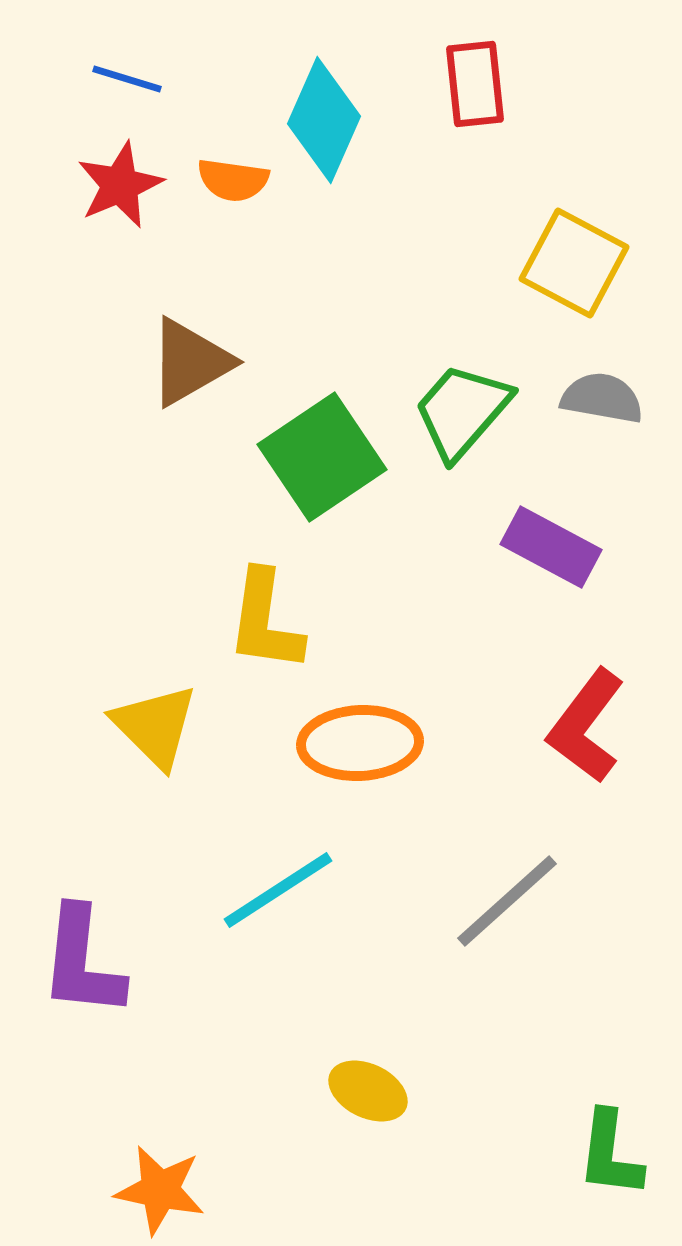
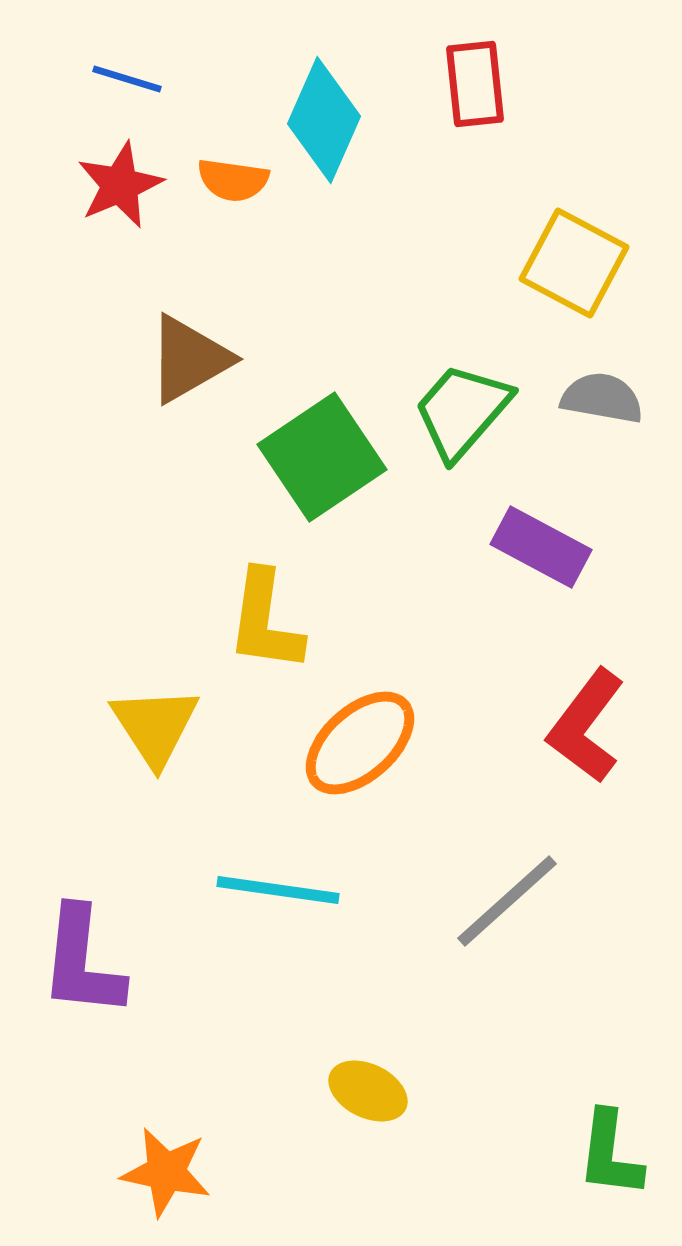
brown triangle: moved 1 px left, 3 px up
purple rectangle: moved 10 px left
yellow triangle: rotated 12 degrees clockwise
orange ellipse: rotated 39 degrees counterclockwise
cyan line: rotated 41 degrees clockwise
orange star: moved 6 px right, 18 px up
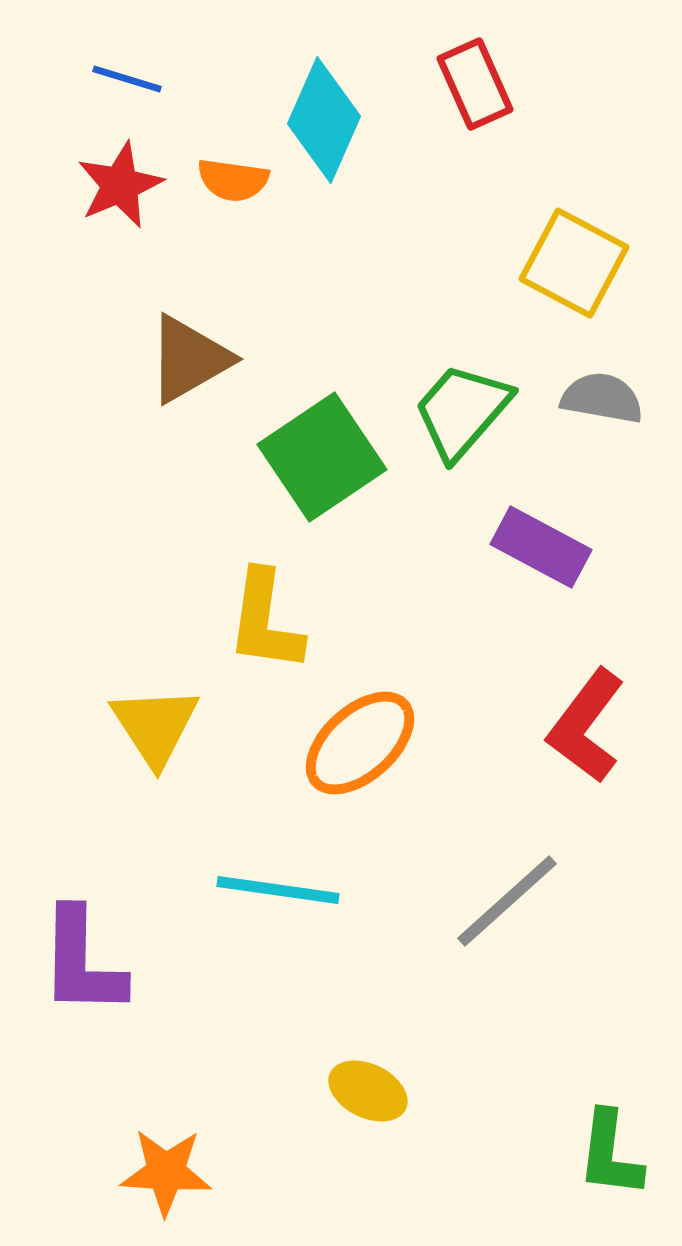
red rectangle: rotated 18 degrees counterclockwise
purple L-shape: rotated 5 degrees counterclockwise
orange star: rotated 8 degrees counterclockwise
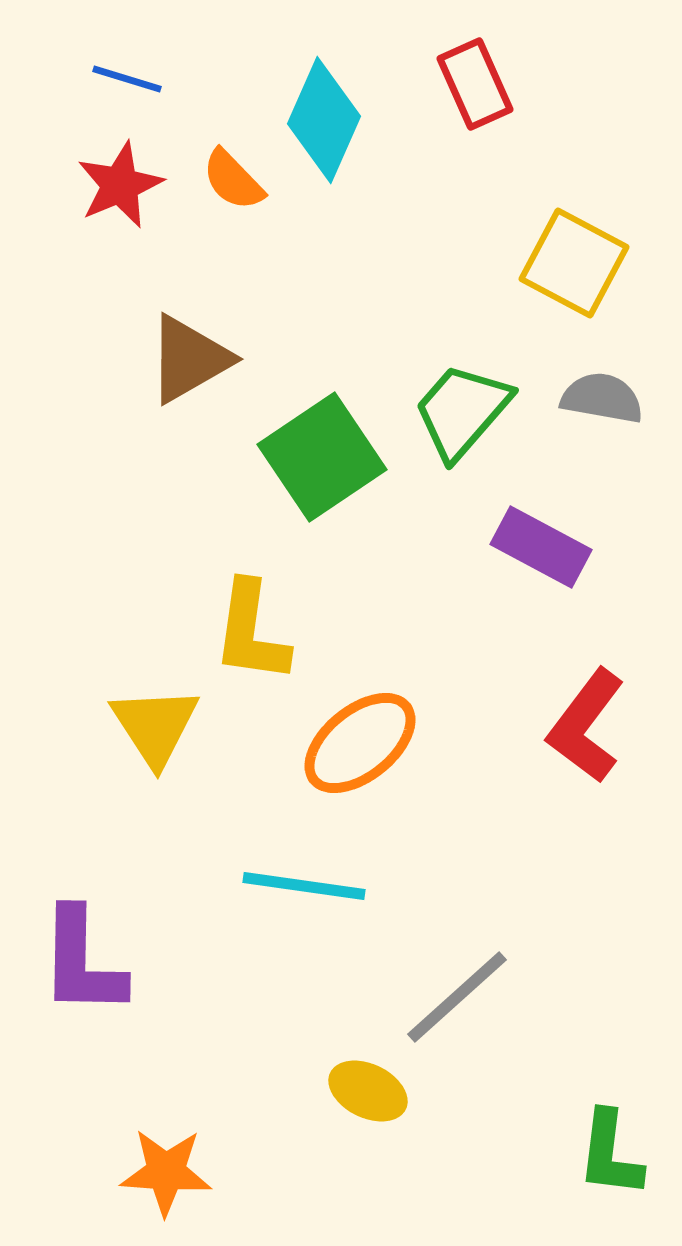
orange semicircle: rotated 38 degrees clockwise
yellow L-shape: moved 14 px left, 11 px down
orange ellipse: rotated 3 degrees clockwise
cyan line: moved 26 px right, 4 px up
gray line: moved 50 px left, 96 px down
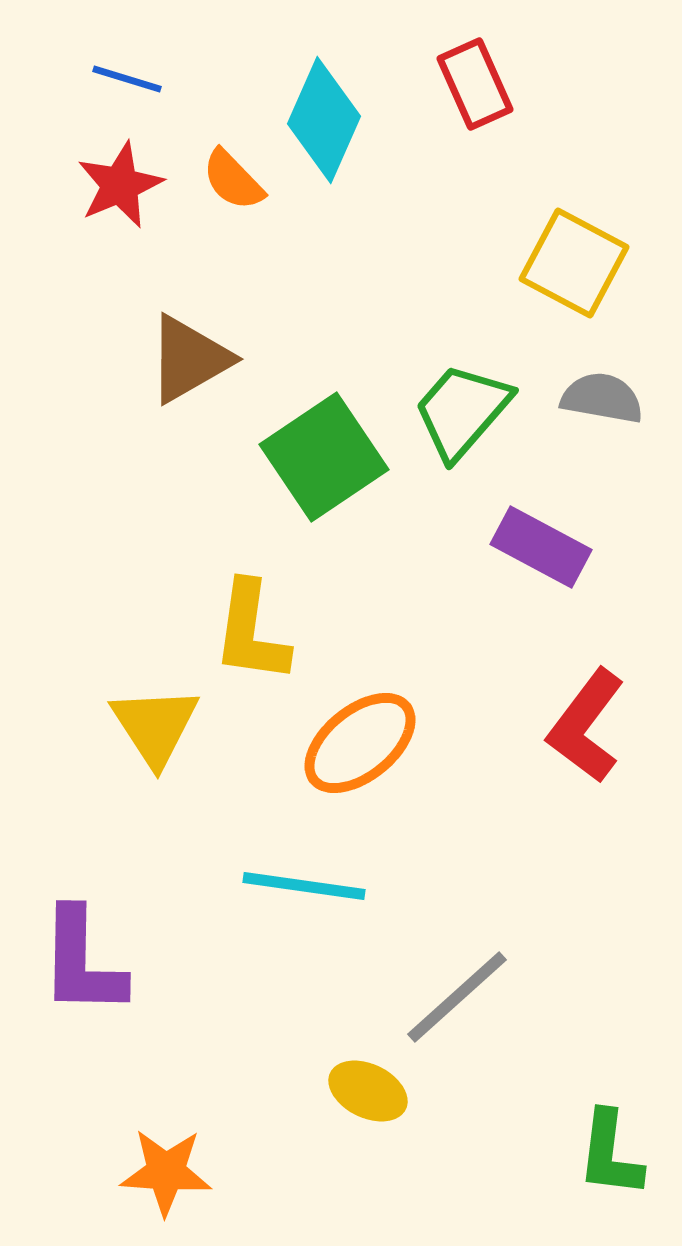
green square: moved 2 px right
